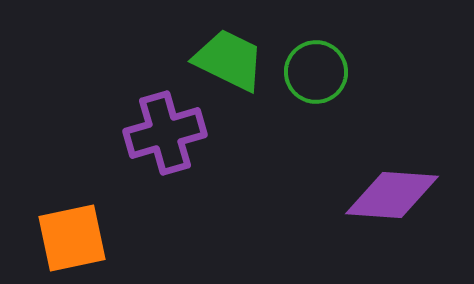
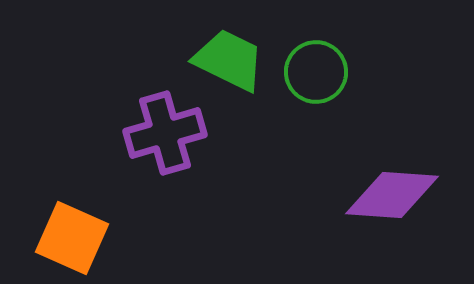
orange square: rotated 36 degrees clockwise
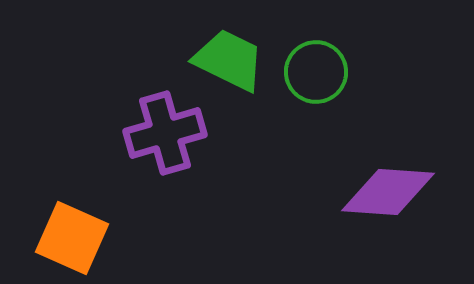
purple diamond: moved 4 px left, 3 px up
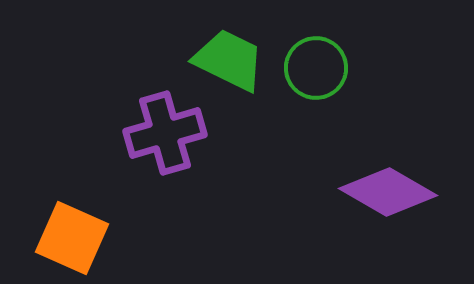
green circle: moved 4 px up
purple diamond: rotated 26 degrees clockwise
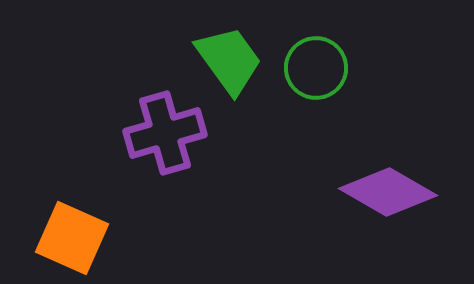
green trapezoid: rotated 28 degrees clockwise
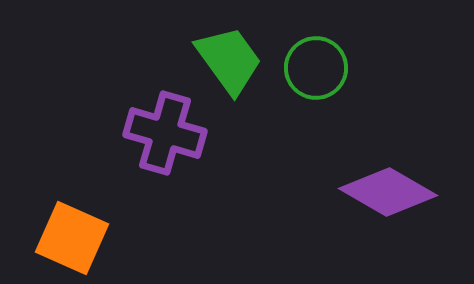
purple cross: rotated 32 degrees clockwise
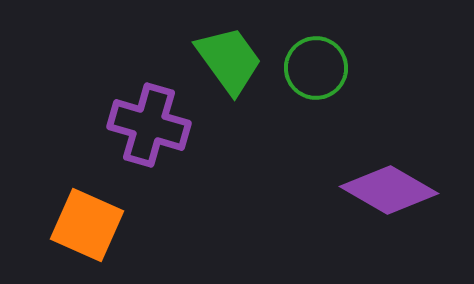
purple cross: moved 16 px left, 8 px up
purple diamond: moved 1 px right, 2 px up
orange square: moved 15 px right, 13 px up
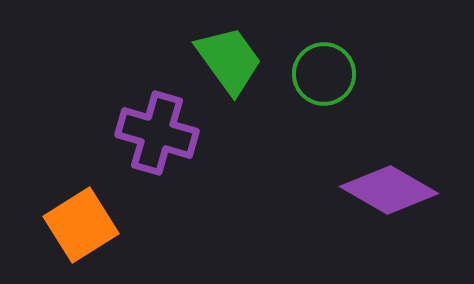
green circle: moved 8 px right, 6 px down
purple cross: moved 8 px right, 8 px down
orange square: moved 6 px left; rotated 34 degrees clockwise
